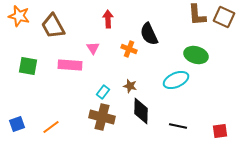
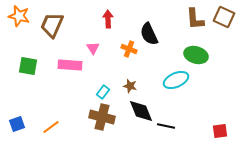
brown L-shape: moved 2 px left, 4 px down
brown trapezoid: moved 1 px left, 1 px up; rotated 52 degrees clockwise
black diamond: rotated 24 degrees counterclockwise
black line: moved 12 px left
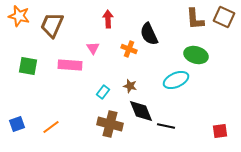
brown cross: moved 8 px right, 7 px down
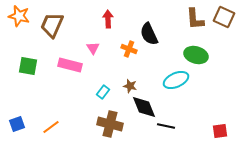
pink rectangle: rotated 10 degrees clockwise
black diamond: moved 3 px right, 4 px up
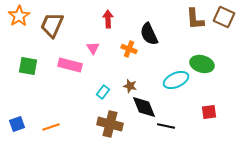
orange star: rotated 25 degrees clockwise
green ellipse: moved 6 px right, 9 px down
orange line: rotated 18 degrees clockwise
red square: moved 11 px left, 19 px up
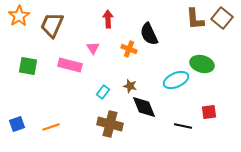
brown square: moved 2 px left, 1 px down; rotated 15 degrees clockwise
black line: moved 17 px right
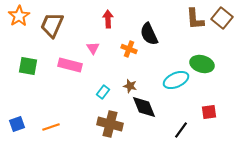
black line: moved 2 px left, 4 px down; rotated 66 degrees counterclockwise
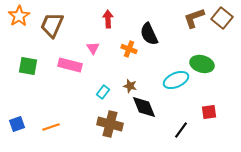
brown L-shape: moved 1 px left, 1 px up; rotated 75 degrees clockwise
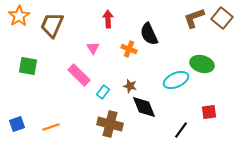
pink rectangle: moved 9 px right, 10 px down; rotated 30 degrees clockwise
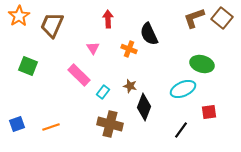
green square: rotated 12 degrees clockwise
cyan ellipse: moved 7 px right, 9 px down
black diamond: rotated 44 degrees clockwise
